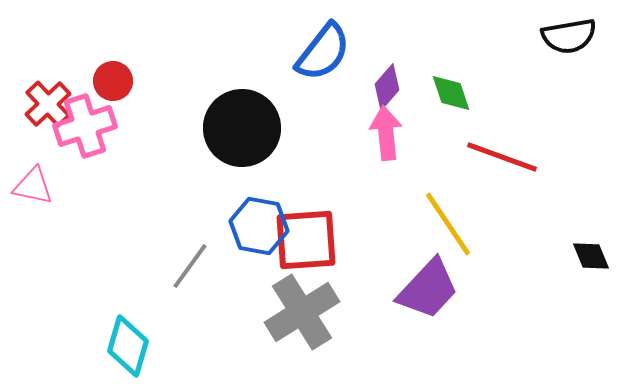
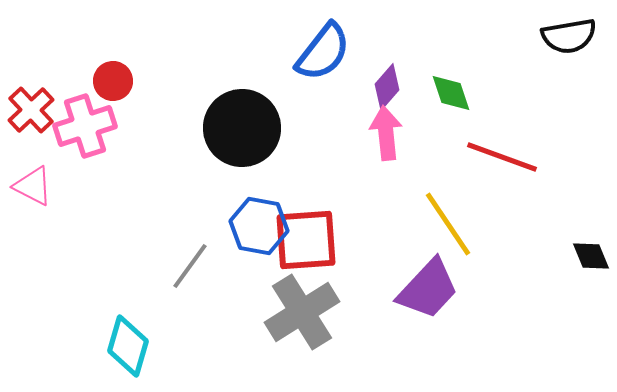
red cross: moved 17 px left, 6 px down
pink triangle: rotated 15 degrees clockwise
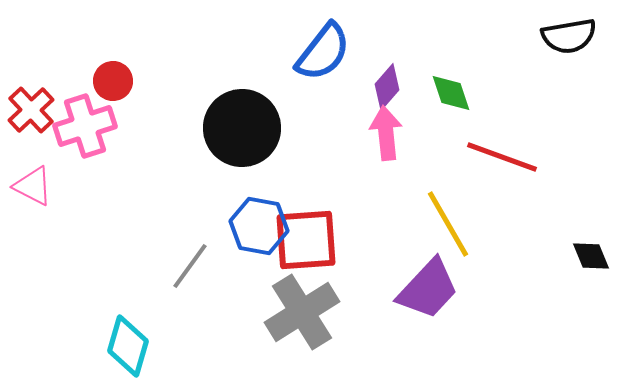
yellow line: rotated 4 degrees clockwise
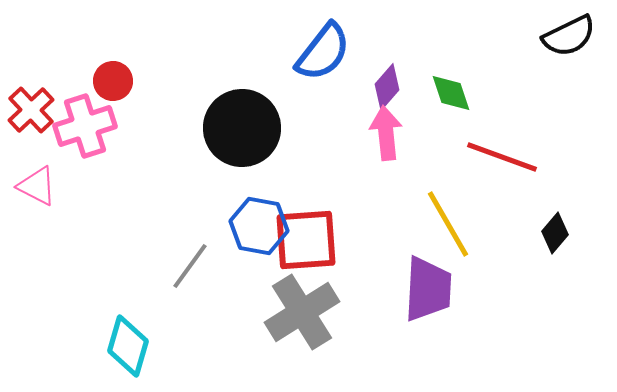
black semicircle: rotated 16 degrees counterclockwise
pink triangle: moved 4 px right
black diamond: moved 36 px left, 23 px up; rotated 63 degrees clockwise
purple trapezoid: rotated 40 degrees counterclockwise
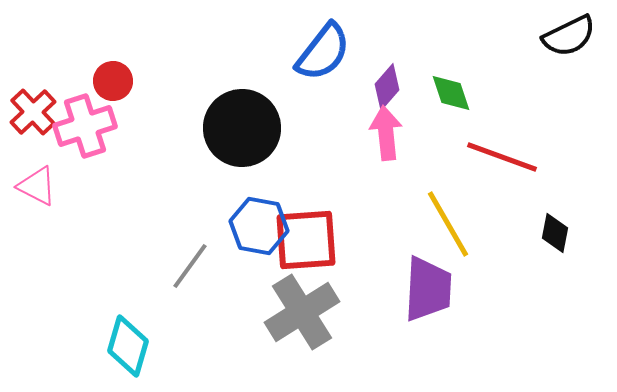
red cross: moved 2 px right, 2 px down
black diamond: rotated 30 degrees counterclockwise
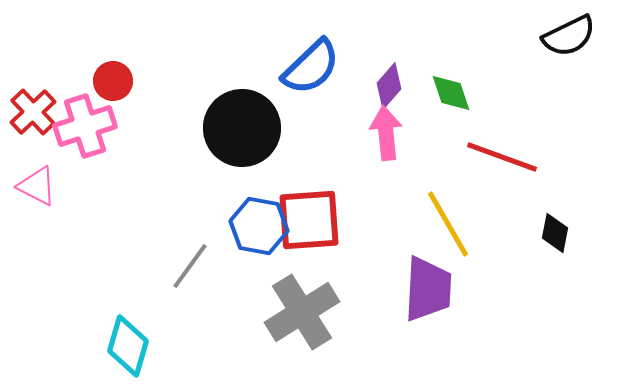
blue semicircle: moved 12 px left, 15 px down; rotated 8 degrees clockwise
purple diamond: moved 2 px right, 1 px up
red square: moved 3 px right, 20 px up
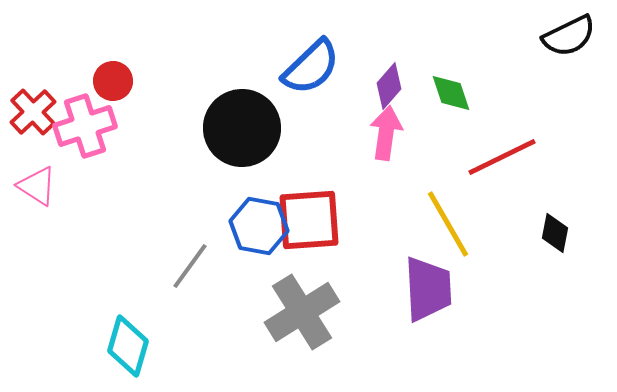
pink arrow: rotated 14 degrees clockwise
red line: rotated 46 degrees counterclockwise
pink triangle: rotated 6 degrees clockwise
purple trapezoid: rotated 6 degrees counterclockwise
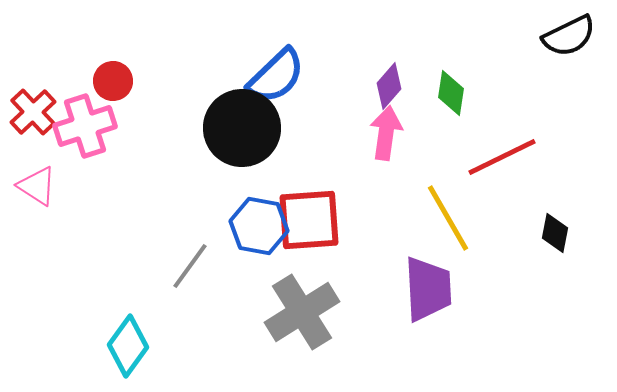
blue semicircle: moved 35 px left, 9 px down
green diamond: rotated 27 degrees clockwise
yellow line: moved 6 px up
cyan diamond: rotated 20 degrees clockwise
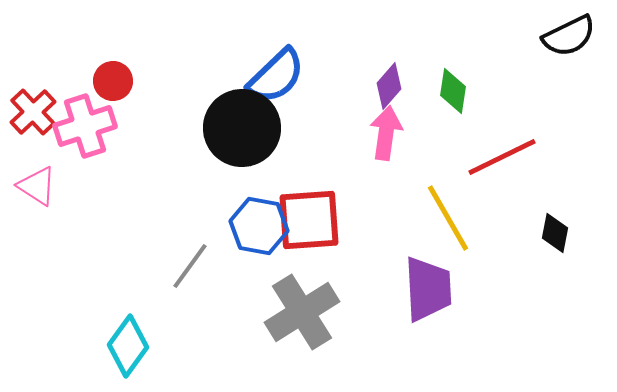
green diamond: moved 2 px right, 2 px up
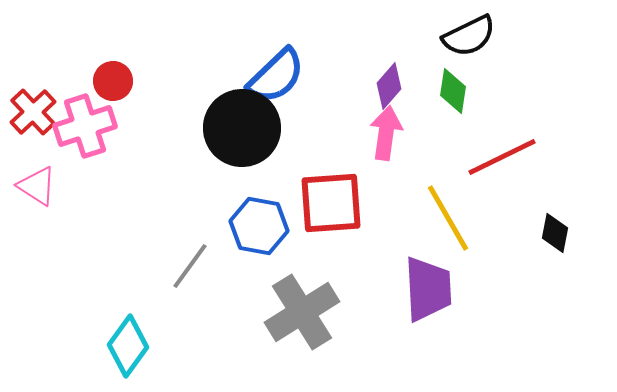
black semicircle: moved 100 px left
red square: moved 22 px right, 17 px up
